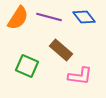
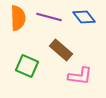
orange semicircle: rotated 35 degrees counterclockwise
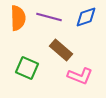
blue diamond: moved 2 px right; rotated 70 degrees counterclockwise
green square: moved 2 px down
pink L-shape: rotated 15 degrees clockwise
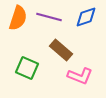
orange semicircle: rotated 20 degrees clockwise
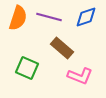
brown rectangle: moved 1 px right, 2 px up
